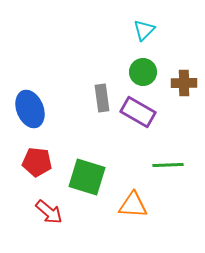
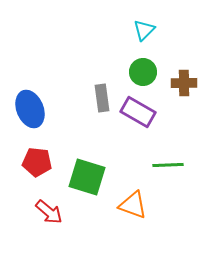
orange triangle: rotated 16 degrees clockwise
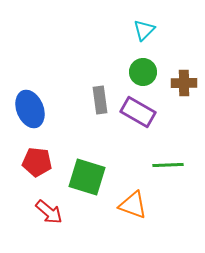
gray rectangle: moved 2 px left, 2 px down
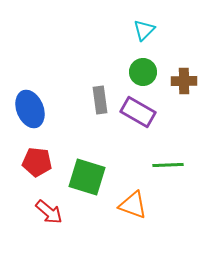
brown cross: moved 2 px up
